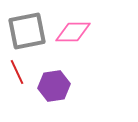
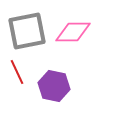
purple hexagon: rotated 20 degrees clockwise
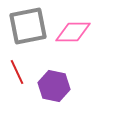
gray square: moved 1 px right, 5 px up
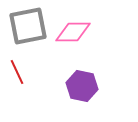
purple hexagon: moved 28 px right
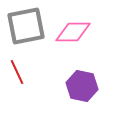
gray square: moved 2 px left
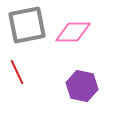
gray square: moved 1 px right, 1 px up
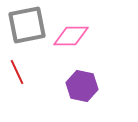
pink diamond: moved 2 px left, 4 px down
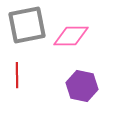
red line: moved 3 px down; rotated 25 degrees clockwise
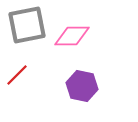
pink diamond: moved 1 px right
red line: rotated 45 degrees clockwise
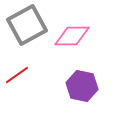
gray square: rotated 18 degrees counterclockwise
red line: rotated 10 degrees clockwise
